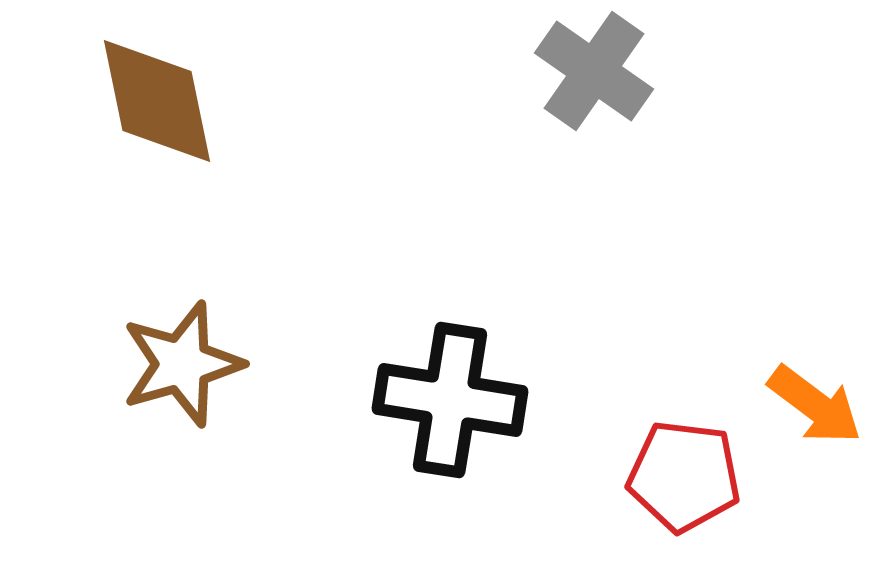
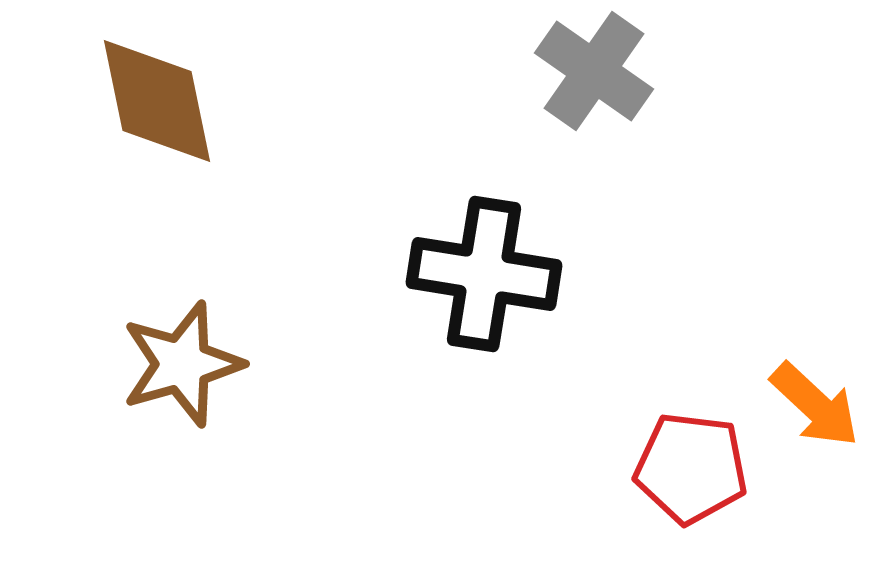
black cross: moved 34 px right, 126 px up
orange arrow: rotated 6 degrees clockwise
red pentagon: moved 7 px right, 8 px up
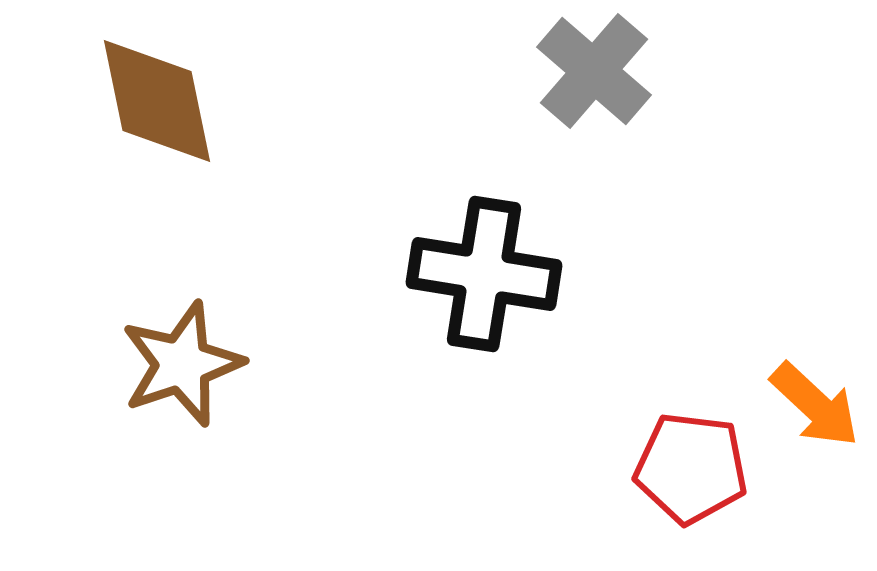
gray cross: rotated 6 degrees clockwise
brown star: rotated 3 degrees counterclockwise
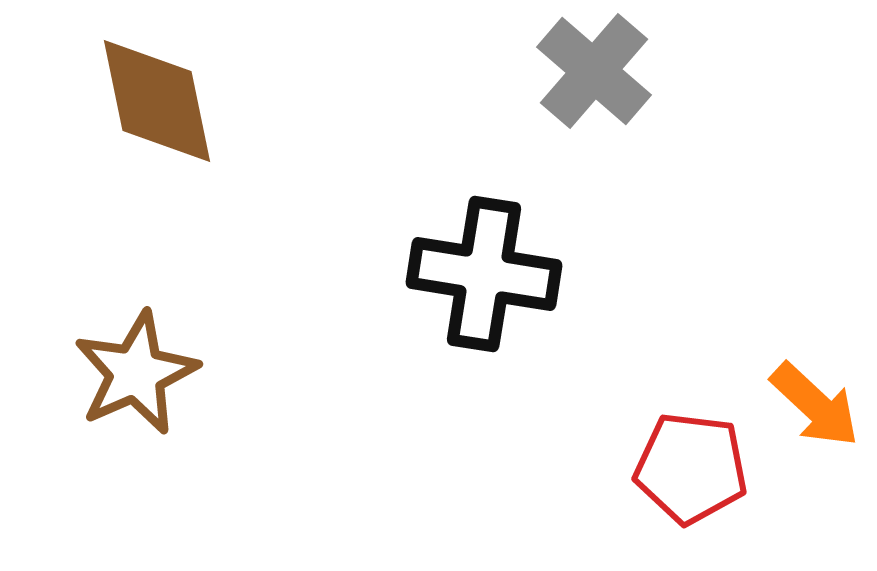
brown star: moved 46 px left, 9 px down; rotated 5 degrees counterclockwise
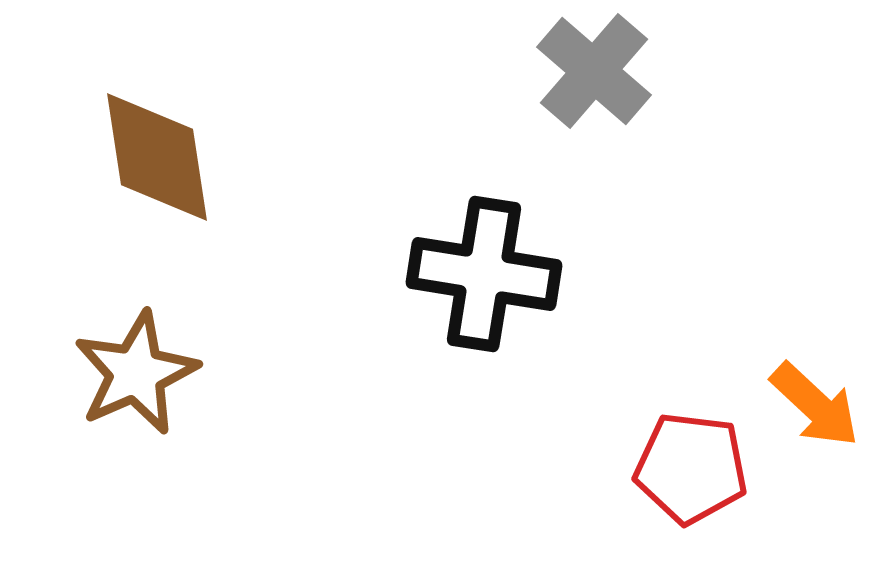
brown diamond: moved 56 px down; rotated 3 degrees clockwise
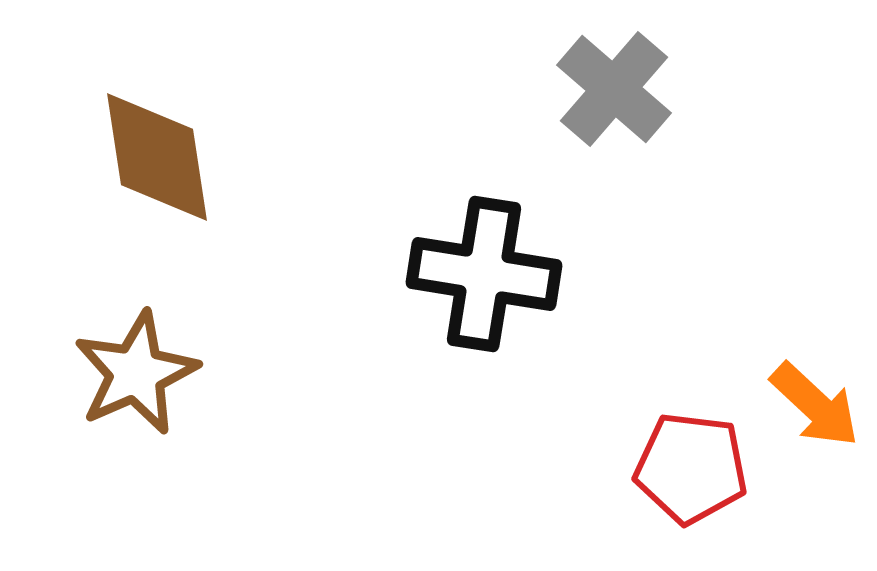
gray cross: moved 20 px right, 18 px down
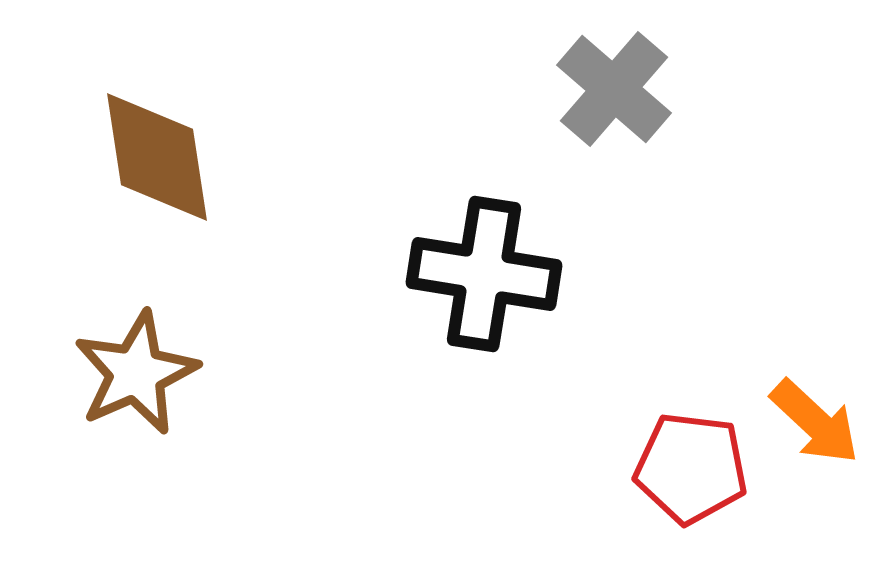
orange arrow: moved 17 px down
